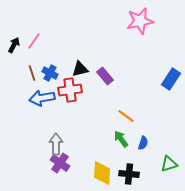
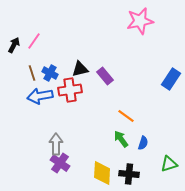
blue arrow: moved 2 px left, 2 px up
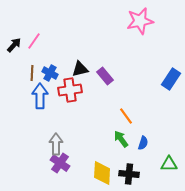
black arrow: rotated 14 degrees clockwise
brown line: rotated 21 degrees clockwise
blue arrow: rotated 100 degrees clockwise
orange line: rotated 18 degrees clockwise
green triangle: rotated 18 degrees clockwise
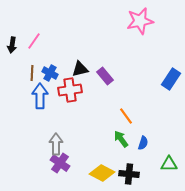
black arrow: moved 2 px left; rotated 147 degrees clockwise
yellow diamond: rotated 65 degrees counterclockwise
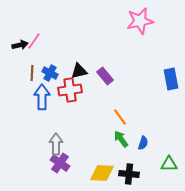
black arrow: moved 8 px right; rotated 112 degrees counterclockwise
black triangle: moved 1 px left, 2 px down
blue rectangle: rotated 45 degrees counterclockwise
blue arrow: moved 2 px right, 1 px down
orange line: moved 6 px left, 1 px down
yellow diamond: rotated 25 degrees counterclockwise
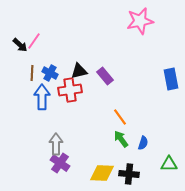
black arrow: rotated 56 degrees clockwise
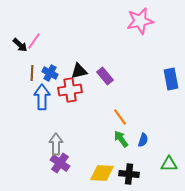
blue semicircle: moved 3 px up
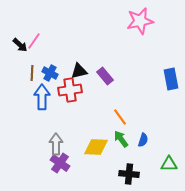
yellow diamond: moved 6 px left, 26 px up
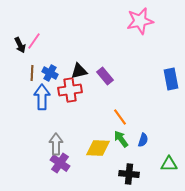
black arrow: rotated 21 degrees clockwise
yellow diamond: moved 2 px right, 1 px down
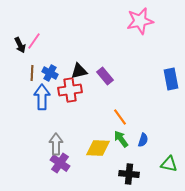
green triangle: rotated 12 degrees clockwise
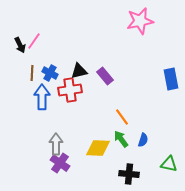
orange line: moved 2 px right
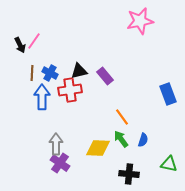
blue rectangle: moved 3 px left, 15 px down; rotated 10 degrees counterclockwise
